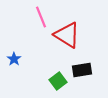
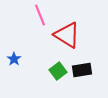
pink line: moved 1 px left, 2 px up
green square: moved 10 px up
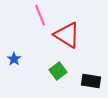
black rectangle: moved 9 px right, 11 px down; rotated 18 degrees clockwise
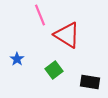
blue star: moved 3 px right
green square: moved 4 px left, 1 px up
black rectangle: moved 1 px left, 1 px down
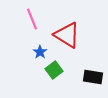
pink line: moved 8 px left, 4 px down
blue star: moved 23 px right, 7 px up
black rectangle: moved 3 px right, 5 px up
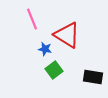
blue star: moved 5 px right, 3 px up; rotated 24 degrees counterclockwise
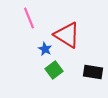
pink line: moved 3 px left, 1 px up
blue star: rotated 16 degrees clockwise
black rectangle: moved 5 px up
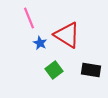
blue star: moved 5 px left, 6 px up
black rectangle: moved 2 px left, 2 px up
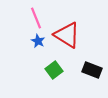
pink line: moved 7 px right
blue star: moved 2 px left, 2 px up
black rectangle: moved 1 px right; rotated 12 degrees clockwise
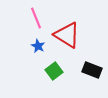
blue star: moved 5 px down
green square: moved 1 px down
